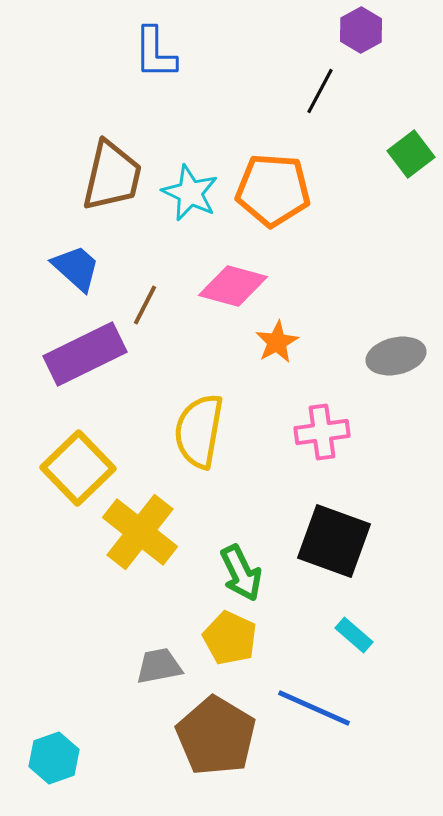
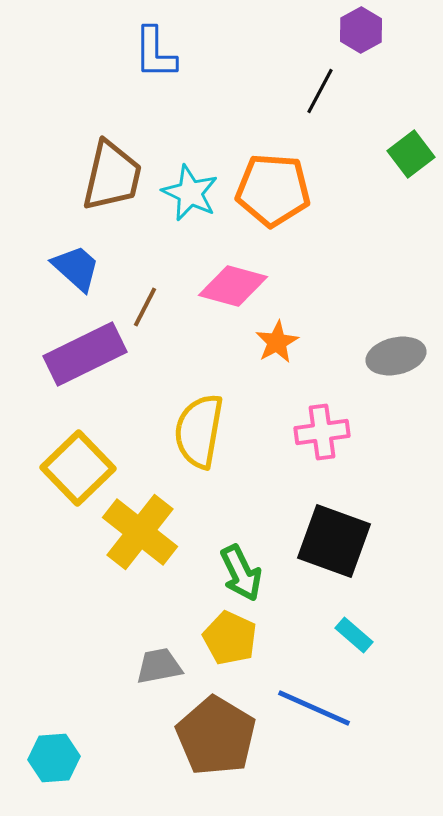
brown line: moved 2 px down
cyan hexagon: rotated 15 degrees clockwise
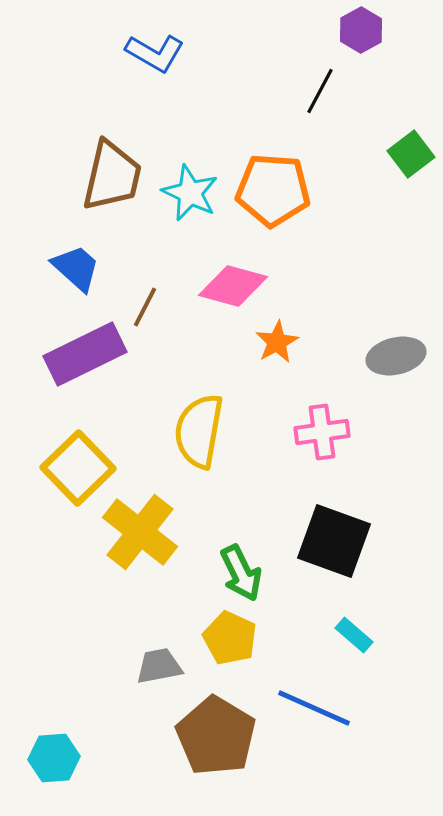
blue L-shape: rotated 60 degrees counterclockwise
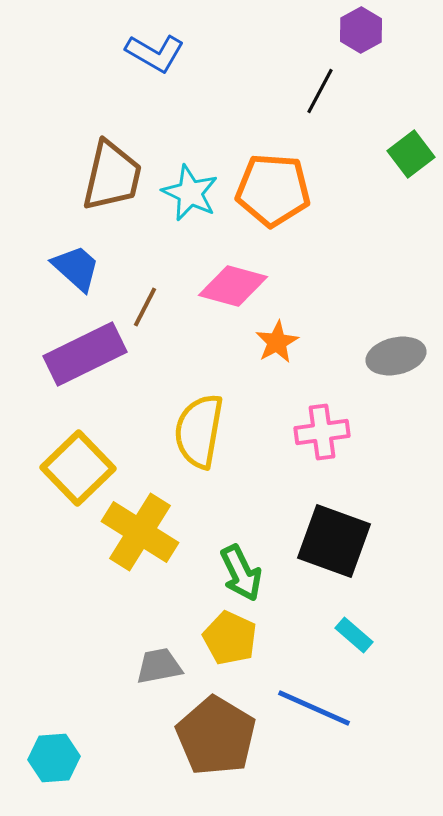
yellow cross: rotated 6 degrees counterclockwise
